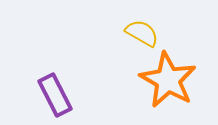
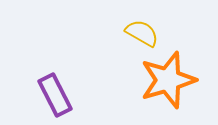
orange star: rotated 26 degrees clockwise
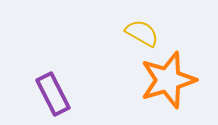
purple rectangle: moved 2 px left, 1 px up
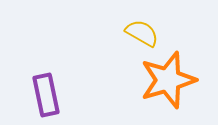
purple rectangle: moved 7 px left, 1 px down; rotated 15 degrees clockwise
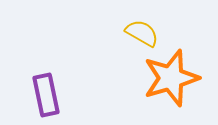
orange star: moved 3 px right, 2 px up
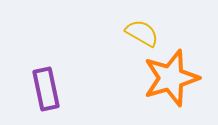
purple rectangle: moved 6 px up
